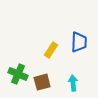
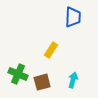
blue trapezoid: moved 6 px left, 25 px up
cyan arrow: moved 3 px up; rotated 21 degrees clockwise
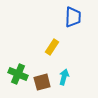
yellow rectangle: moved 1 px right, 3 px up
cyan arrow: moved 9 px left, 3 px up
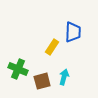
blue trapezoid: moved 15 px down
green cross: moved 5 px up
brown square: moved 1 px up
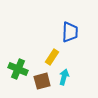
blue trapezoid: moved 3 px left
yellow rectangle: moved 10 px down
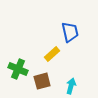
blue trapezoid: rotated 15 degrees counterclockwise
yellow rectangle: moved 3 px up; rotated 14 degrees clockwise
cyan arrow: moved 7 px right, 9 px down
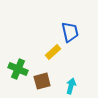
yellow rectangle: moved 1 px right, 2 px up
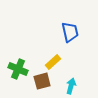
yellow rectangle: moved 10 px down
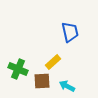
brown square: rotated 12 degrees clockwise
cyan arrow: moved 4 px left; rotated 77 degrees counterclockwise
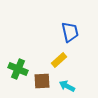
yellow rectangle: moved 6 px right, 2 px up
